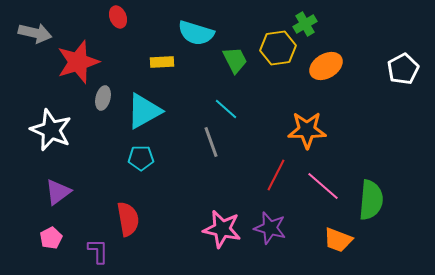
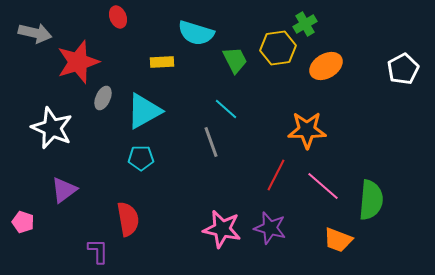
gray ellipse: rotated 10 degrees clockwise
white star: moved 1 px right, 2 px up
purple triangle: moved 6 px right, 2 px up
pink pentagon: moved 28 px left, 16 px up; rotated 25 degrees counterclockwise
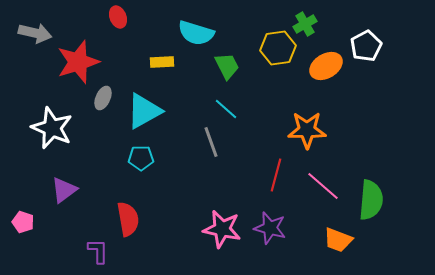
green trapezoid: moved 8 px left, 6 px down
white pentagon: moved 37 px left, 23 px up
red line: rotated 12 degrees counterclockwise
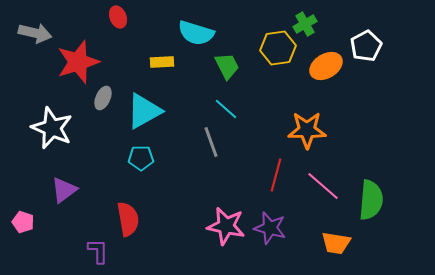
pink star: moved 4 px right, 3 px up
orange trapezoid: moved 2 px left, 3 px down; rotated 12 degrees counterclockwise
